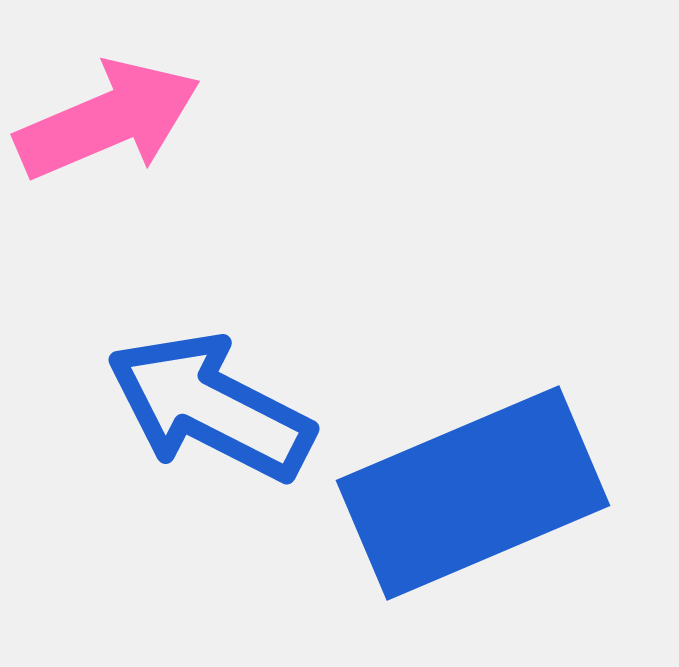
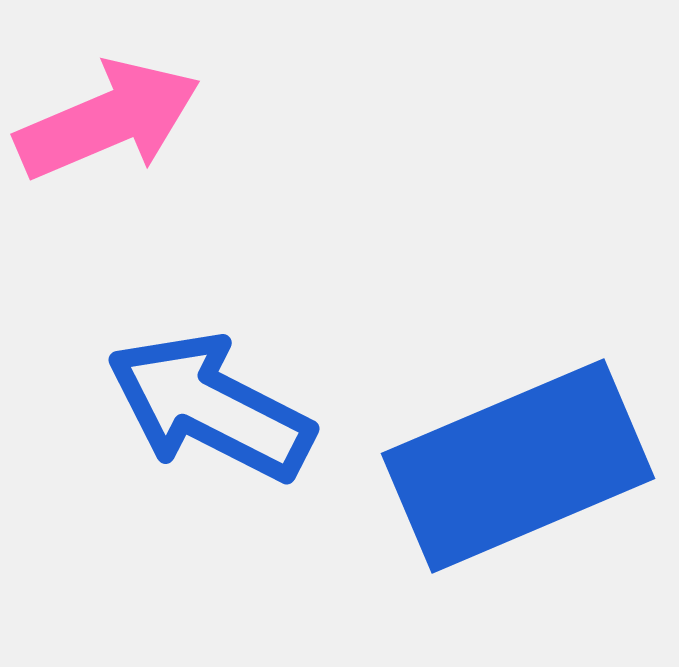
blue rectangle: moved 45 px right, 27 px up
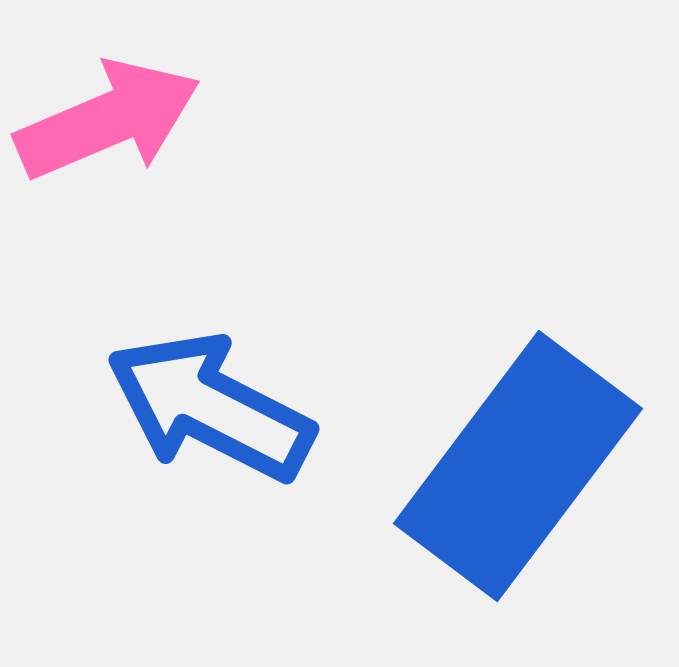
blue rectangle: rotated 30 degrees counterclockwise
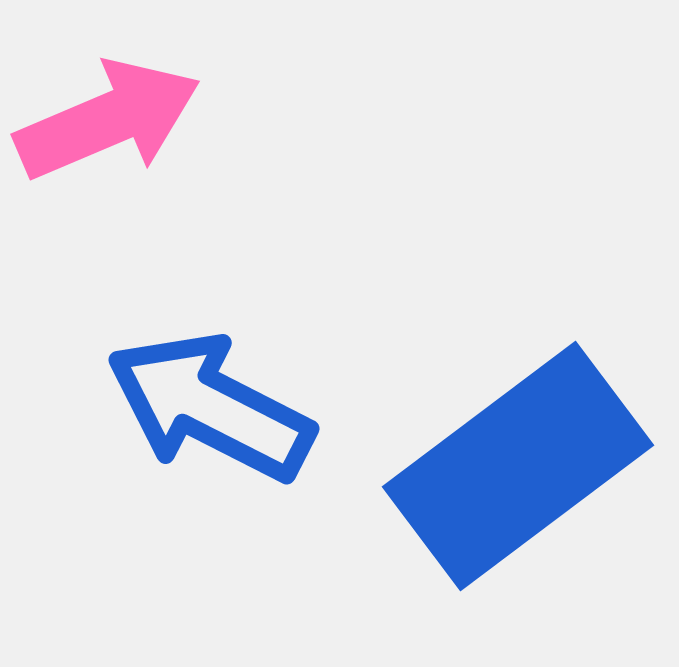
blue rectangle: rotated 16 degrees clockwise
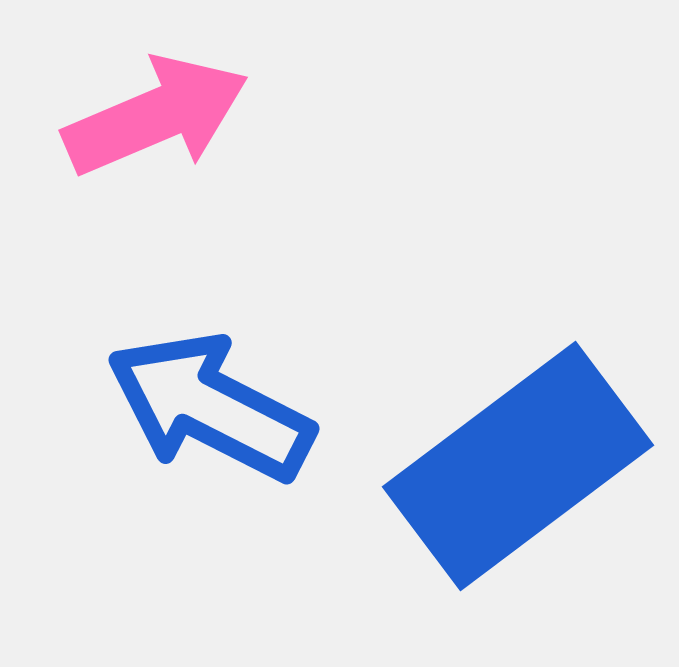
pink arrow: moved 48 px right, 4 px up
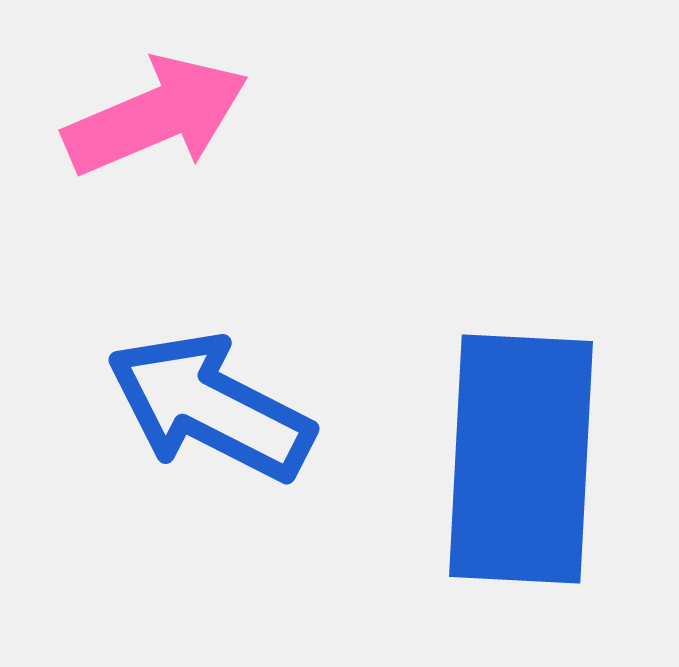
blue rectangle: moved 3 px right, 7 px up; rotated 50 degrees counterclockwise
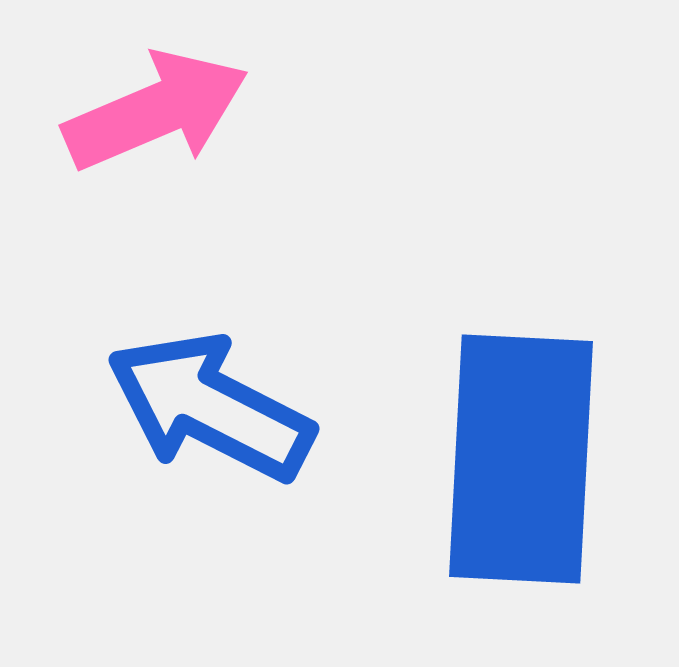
pink arrow: moved 5 px up
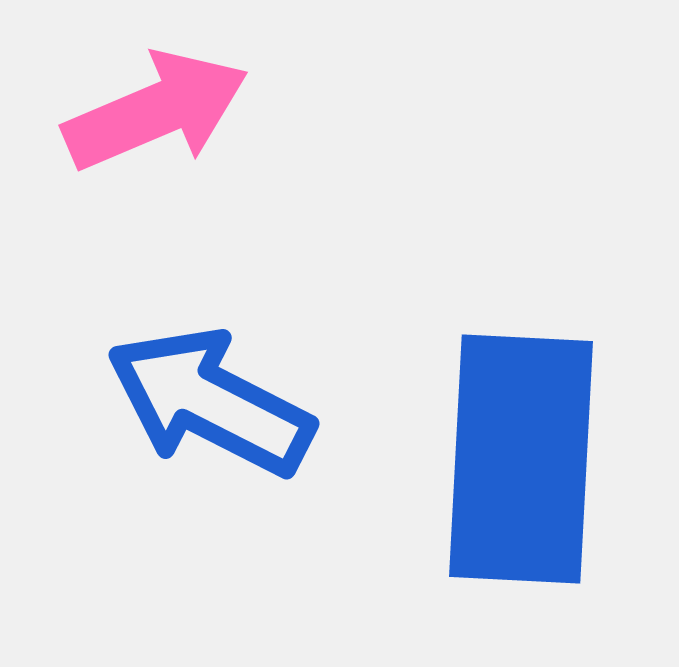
blue arrow: moved 5 px up
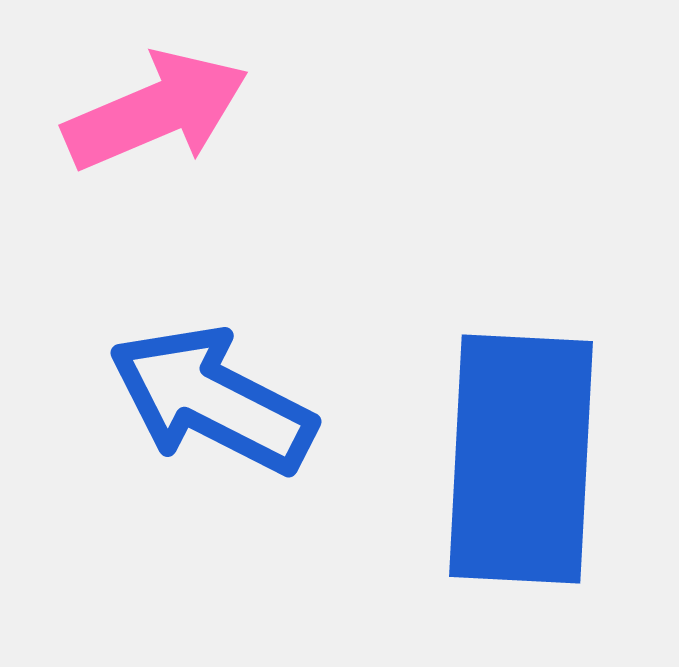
blue arrow: moved 2 px right, 2 px up
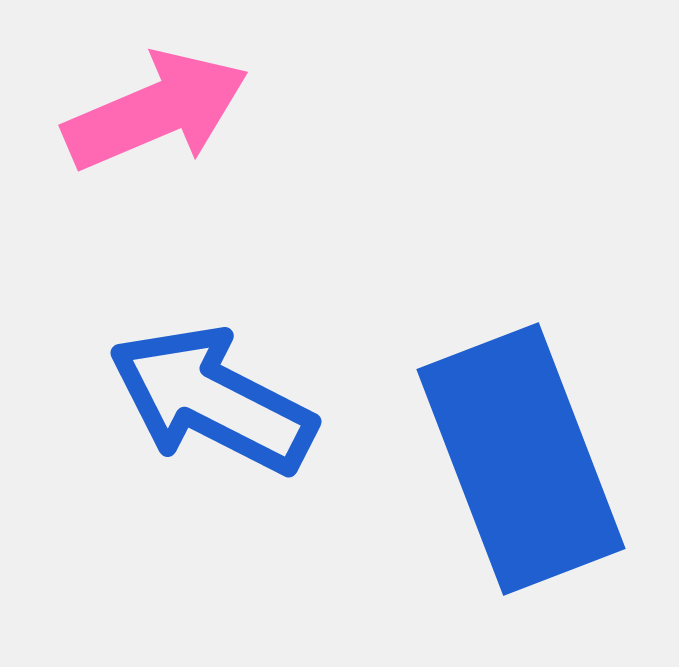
blue rectangle: rotated 24 degrees counterclockwise
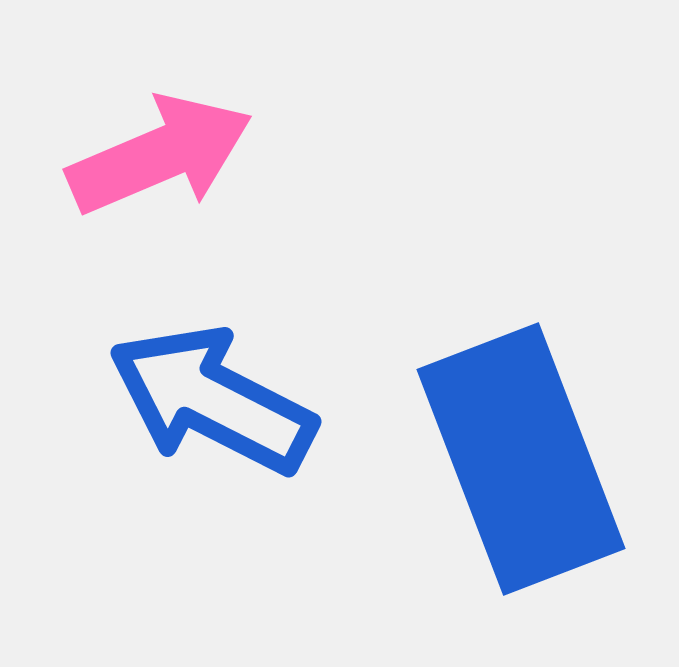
pink arrow: moved 4 px right, 44 px down
